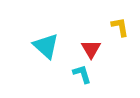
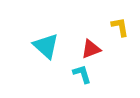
red triangle: rotated 40 degrees clockwise
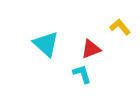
yellow L-shape: rotated 30 degrees counterclockwise
cyan triangle: moved 2 px up
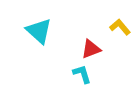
cyan triangle: moved 7 px left, 13 px up
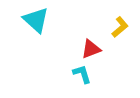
yellow L-shape: rotated 90 degrees clockwise
cyan triangle: moved 3 px left, 11 px up
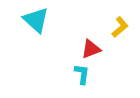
cyan L-shape: rotated 25 degrees clockwise
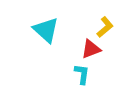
cyan triangle: moved 10 px right, 10 px down
yellow L-shape: moved 15 px left
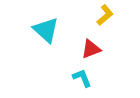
yellow L-shape: moved 12 px up
cyan L-shape: moved 4 px down; rotated 30 degrees counterclockwise
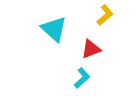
cyan triangle: moved 8 px right, 1 px up
cyan L-shape: rotated 70 degrees clockwise
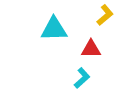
cyan triangle: rotated 44 degrees counterclockwise
red triangle: rotated 20 degrees clockwise
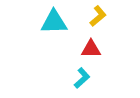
yellow L-shape: moved 7 px left, 1 px down
cyan triangle: moved 7 px up
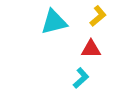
cyan triangle: rotated 12 degrees counterclockwise
cyan L-shape: moved 1 px left
